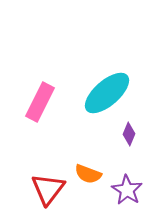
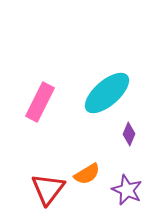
orange semicircle: moved 1 px left; rotated 52 degrees counterclockwise
purple star: rotated 8 degrees counterclockwise
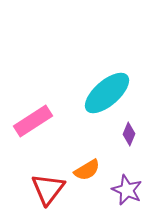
pink rectangle: moved 7 px left, 19 px down; rotated 30 degrees clockwise
orange semicircle: moved 4 px up
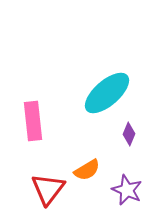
pink rectangle: rotated 63 degrees counterclockwise
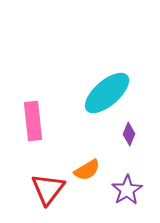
purple star: rotated 16 degrees clockwise
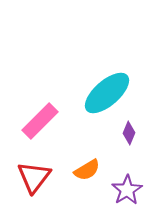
pink rectangle: moved 7 px right; rotated 51 degrees clockwise
purple diamond: moved 1 px up
red triangle: moved 14 px left, 12 px up
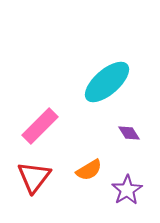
cyan ellipse: moved 11 px up
pink rectangle: moved 5 px down
purple diamond: rotated 55 degrees counterclockwise
orange semicircle: moved 2 px right
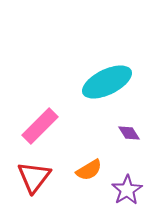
cyan ellipse: rotated 15 degrees clockwise
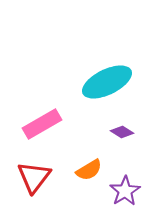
pink rectangle: moved 2 px right, 2 px up; rotated 15 degrees clockwise
purple diamond: moved 7 px left, 1 px up; rotated 25 degrees counterclockwise
purple star: moved 2 px left, 1 px down
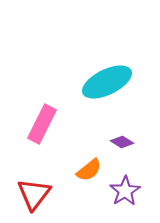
pink rectangle: rotated 33 degrees counterclockwise
purple diamond: moved 10 px down
orange semicircle: rotated 8 degrees counterclockwise
red triangle: moved 17 px down
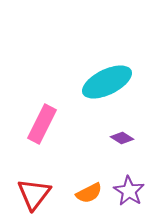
purple diamond: moved 4 px up
orange semicircle: moved 23 px down; rotated 12 degrees clockwise
purple star: moved 4 px right; rotated 8 degrees counterclockwise
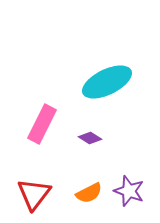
purple diamond: moved 32 px left
purple star: rotated 12 degrees counterclockwise
